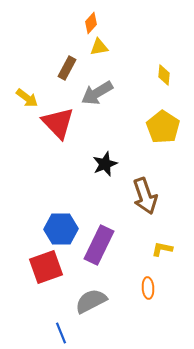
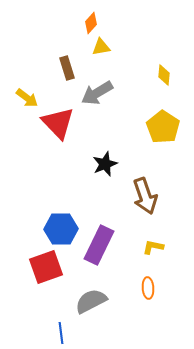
yellow triangle: moved 2 px right
brown rectangle: rotated 45 degrees counterclockwise
yellow L-shape: moved 9 px left, 2 px up
blue line: rotated 15 degrees clockwise
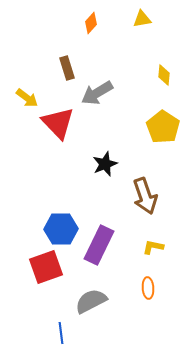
yellow triangle: moved 41 px right, 28 px up
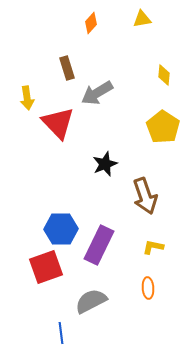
yellow arrow: rotated 45 degrees clockwise
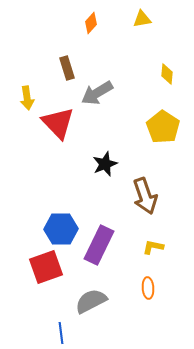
yellow diamond: moved 3 px right, 1 px up
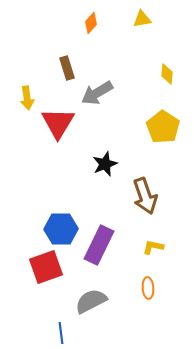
red triangle: rotated 15 degrees clockwise
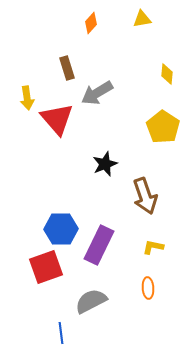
red triangle: moved 1 px left, 4 px up; rotated 12 degrees counterclockwise
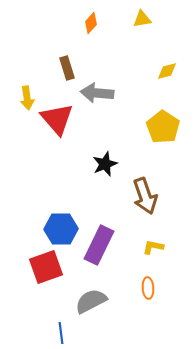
yellow diamond: moved 3 px up; rotated 70 degrees clockwise
gray arrow: rotated 36 degrees clockwise
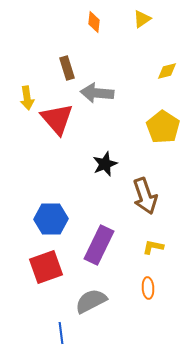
yellow triangle: rotated 24 degrees counterclockwise
orange diamond: moved 3 px right, 1 px up; rotated 35 degrees counterclockwise
blue hexagon: moved 10 px left, 10 px up
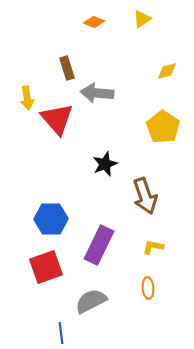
orange diamond: rotated 75 degrees counterclockwise
